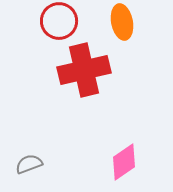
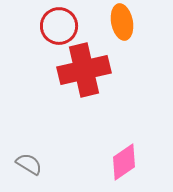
red circle: moved 5 px down
gray semicircle: rotated 52 degrees clockwise
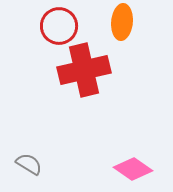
orange ellipse: rotated 16 degrees clockwise
pink diamond: moved 9 px right, 7 px down; rotated 69 degrees clockwise
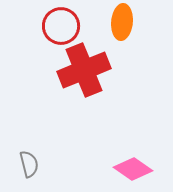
red circle: moved 2 px right
red cross: rotated 9 degrees counterclockwise
gray semicircle: rotated 44 degrees clockwise
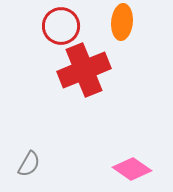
gray semicircle: rotated 44 degrees clockwise
pink diamond: moved 1 px left
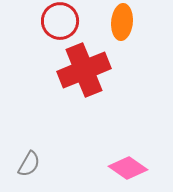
red circle: moved 1 px left, 5 px up
pink diamond: moved 4 px left, 1 px up
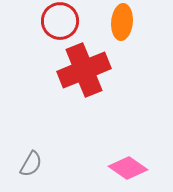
gray semicircle: moved 2 px right
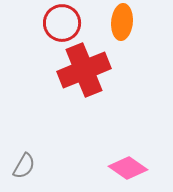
red circle: moved 2 px right, 2 px down
gray semicircle: moved 7 px left, 2 px down
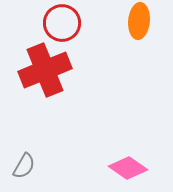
orange ellipse: moved 17 px right, 1 px up
red cross: moved 39 px left
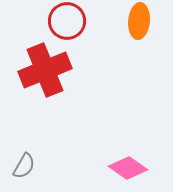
red circle: moved 5 px right, 2 px up
